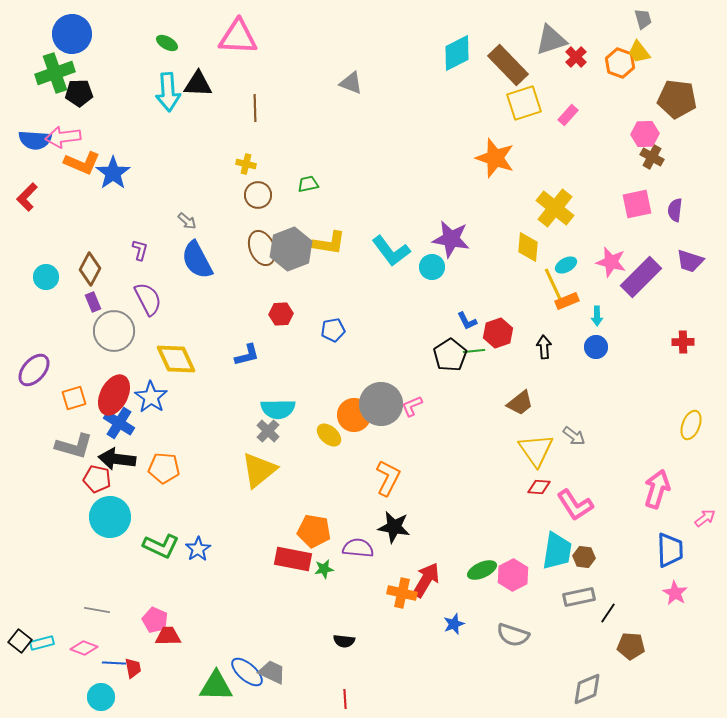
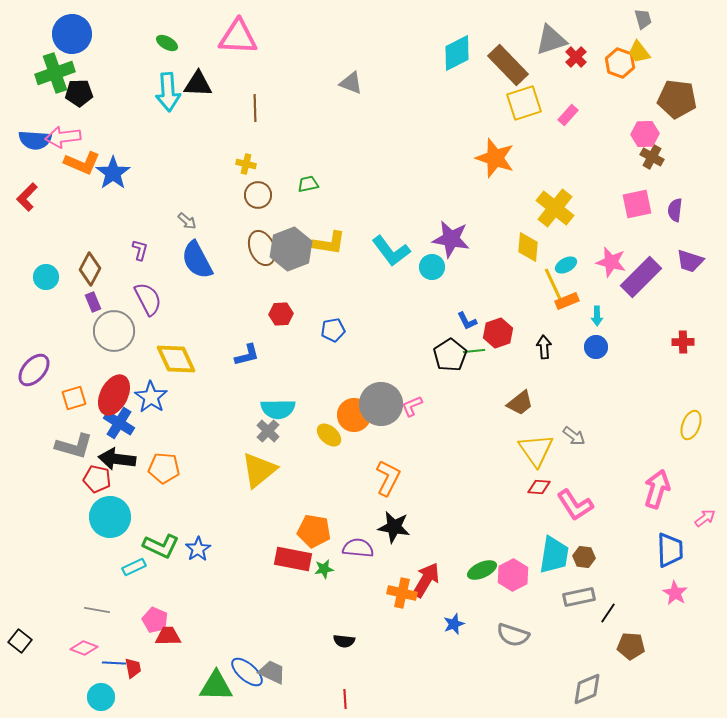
cyan trapezoid at (557, 551): moved 3 px left, 4 px down
cyan rectangle at (42, 643): moved 92 px right, 76 px up; rotated 10 degrees counterclockwise
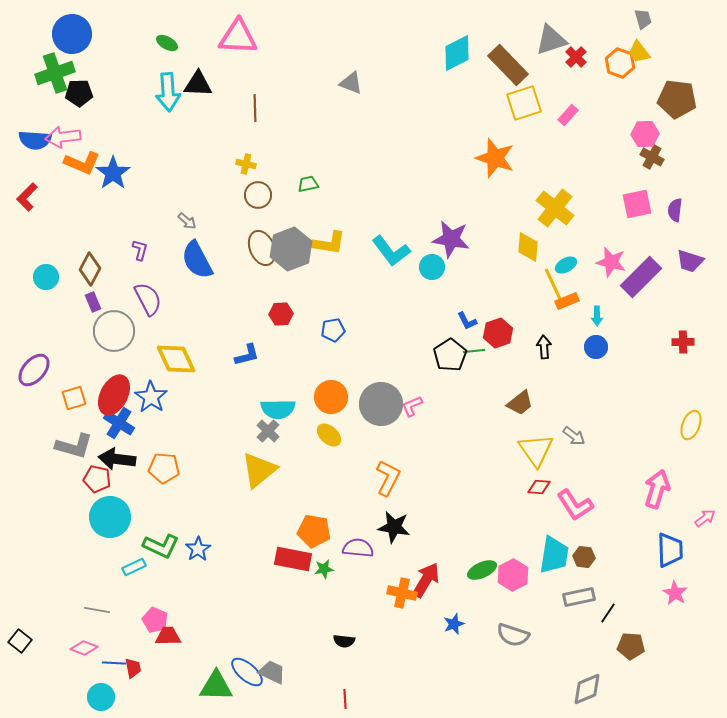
orange circle at (354, 415): moved 23 px left, 18 px up
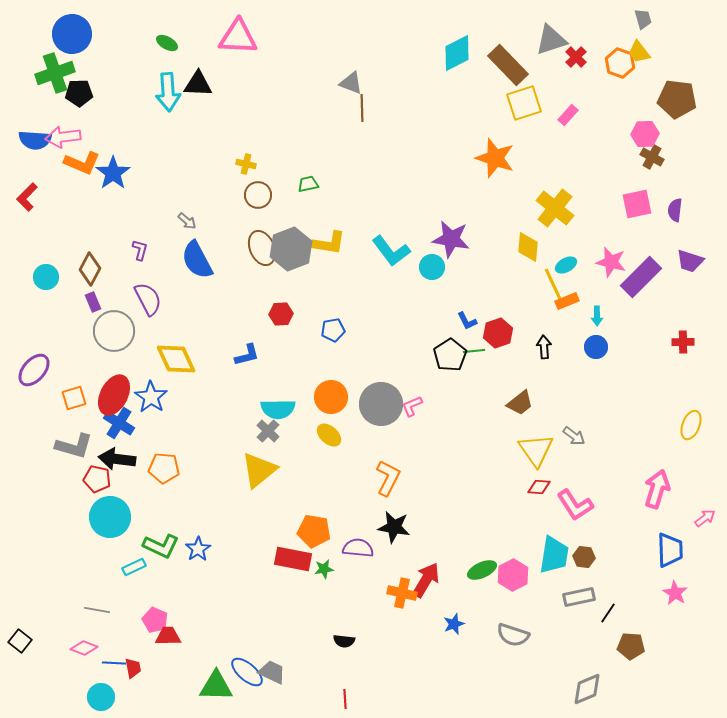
brown line at (255, 108): moved 107 px right
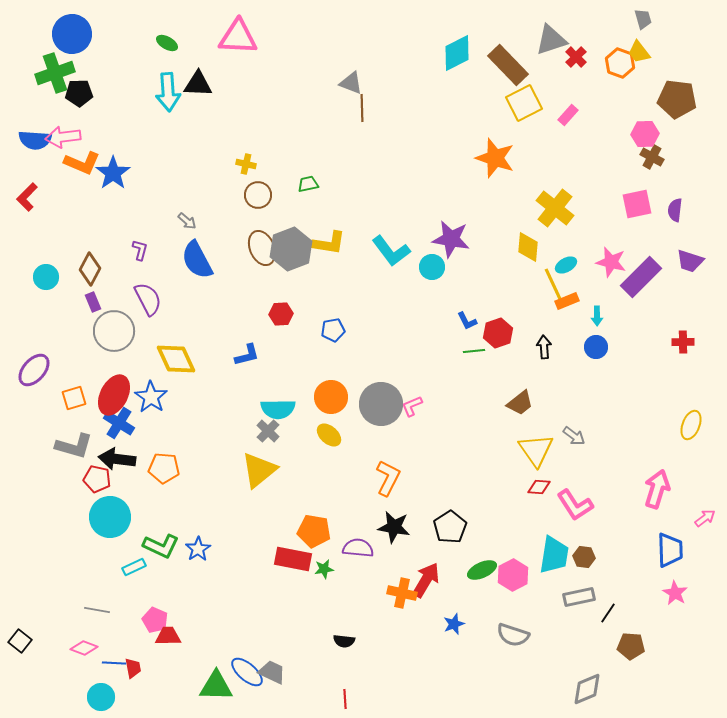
yellow square at (524, 103): rotated 9 degrees counterclockwise
black pentagon at (450, 355): moved 172 px down
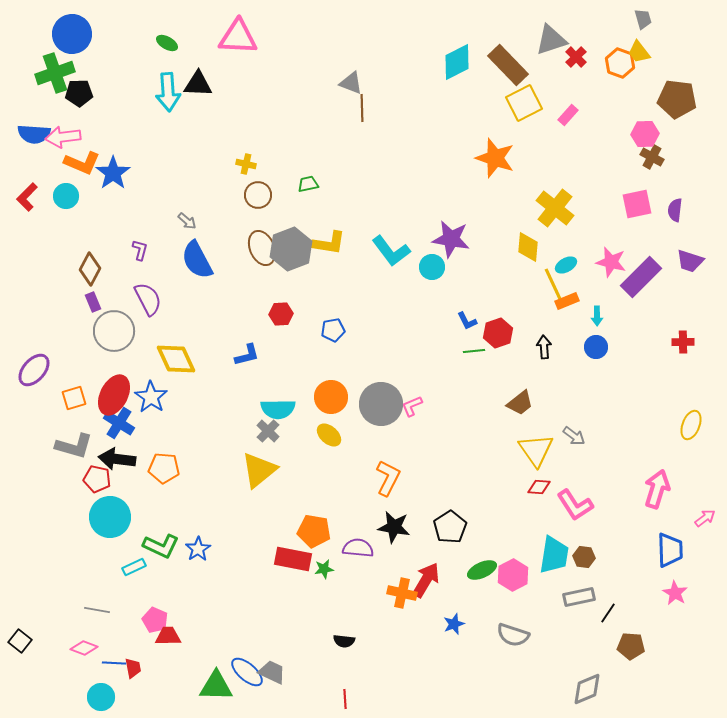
cyan diamond at (457, 53): moved 9 px down
blue semicircle at (35, 140): moved 1 px left, 6 px up
cyan circle at (46, 277): moved 20 px right, 81 px up
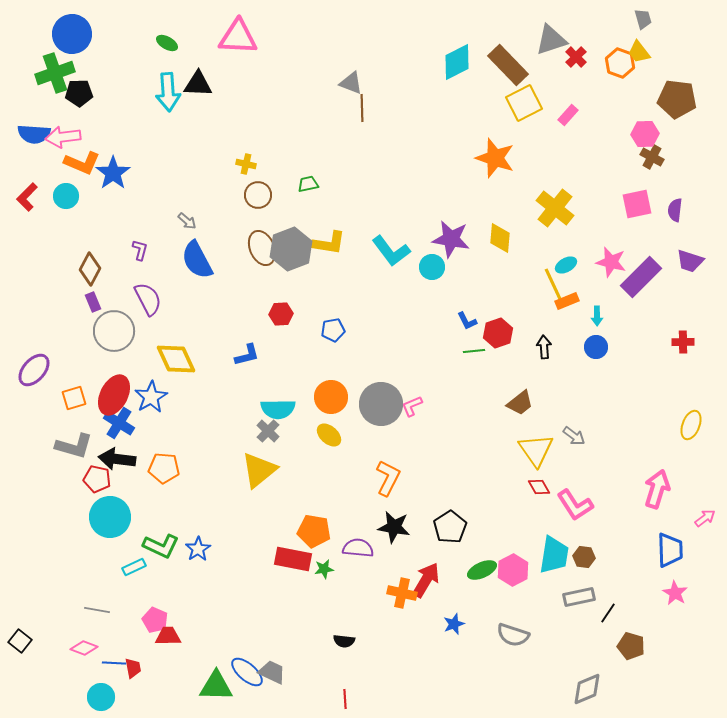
yellow diamond at (528, 247): moved 28 px left, 9 px up
blue star at (151, 397): rotated 8 degrees clockwise
red diamond at (539, 487): rotated 55 degrees clockwise
pink hexagon at (513, 575): moved 5 px up
brown pentagon at (631, 646): rotated 12 degrees clockwise
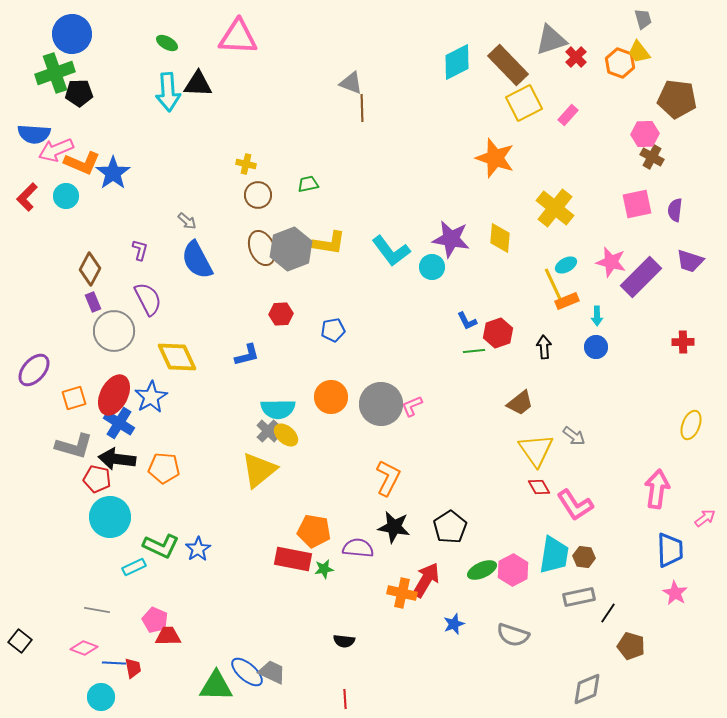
pink arrow at (63, 137): moved 7 px left, 13 px down; rotated 16 degrees counterclockwise
yellow diamond at (176, 359): moved 1 px right, 2 px up
yellow ellipse at (329, 435): moved 43 px left
pink arrow at (657, 489): rotated 9 degrees counterclockwise
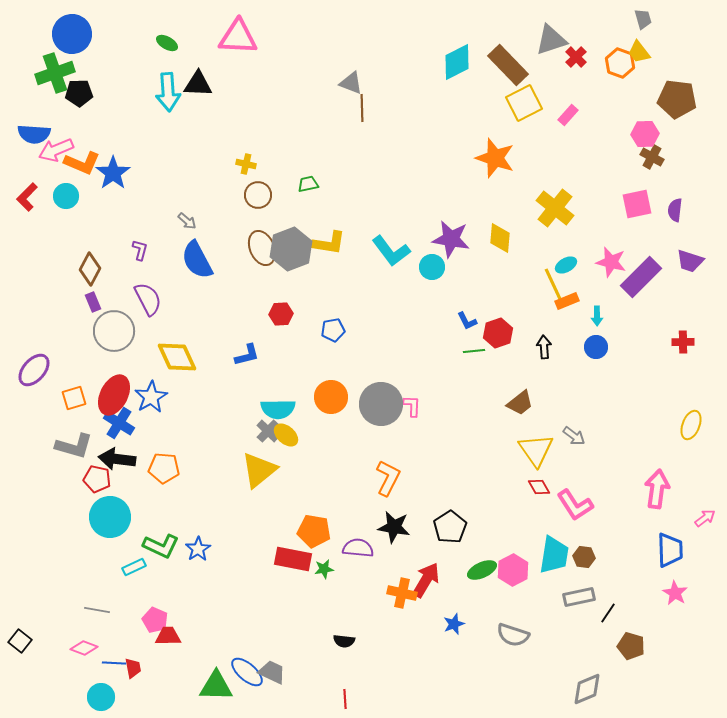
pink L-shape at (412, 406): rotated 115 degrees clockwise
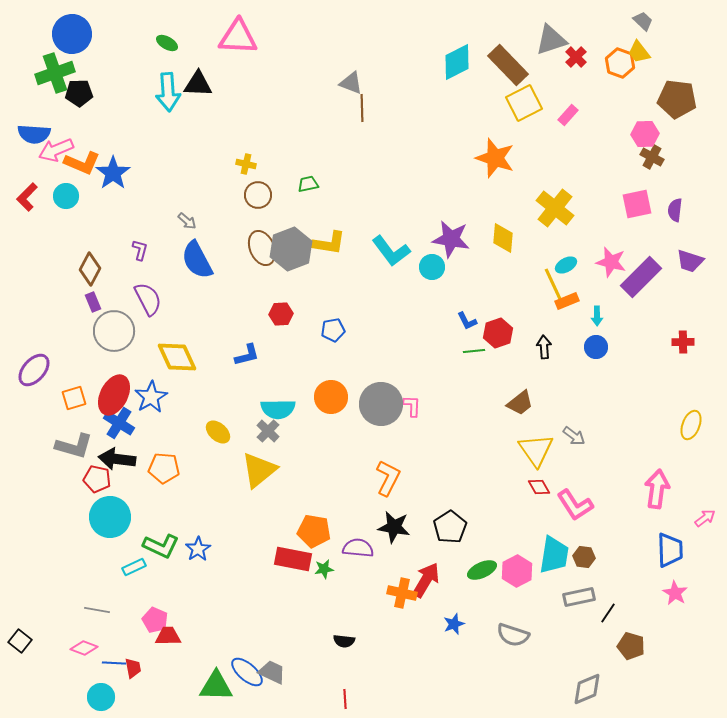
gray trapezoid at (643, 19): moved 2 px down; rotated 30 degrees counterclockwise
yellow diamond at (500, 238): moved 3 px right
yellow ellipse at (286, 435): moved 68 px left, 3 px up
pink hexagon at (513, 570): moved 4 px right, 1 px down
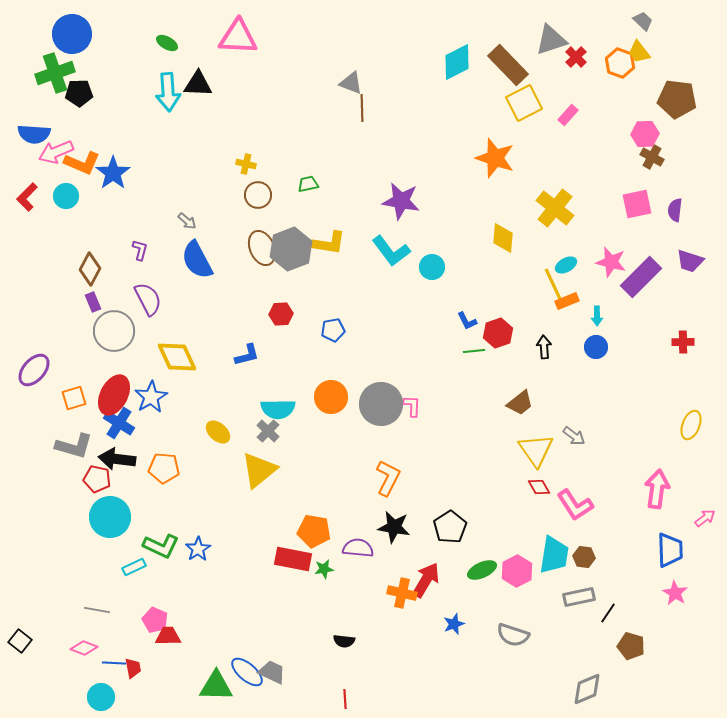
pink arrow at (56, 150): moved 2 px down
purple star at (451, 239): moved 50 px left, 38 px up
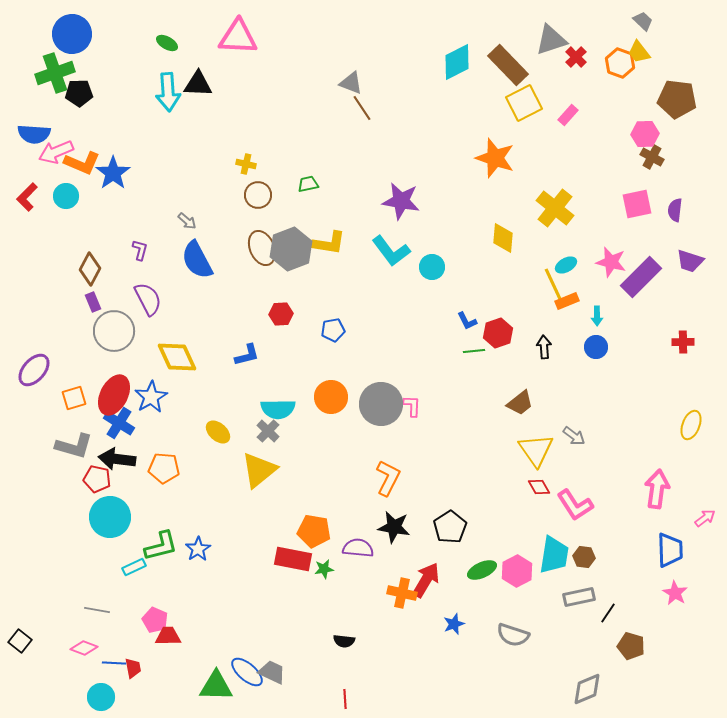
brown line at (362, 108): rotated 32 degrees counterclockwise
green L-shape at (161, 546): rotated 39 degrees counterclockwise
